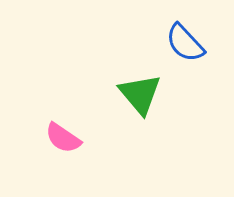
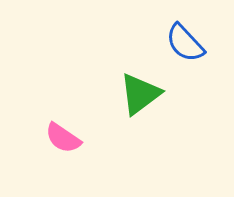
green triangle: rotated 33 degrees clockwise
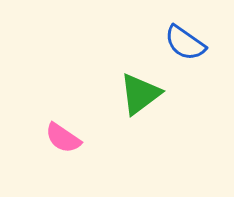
blue semicircle: rotated 12 degrees counterclockwise
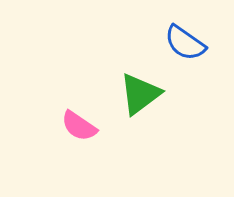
pink semicircle: moved 16 px right, 12 px up
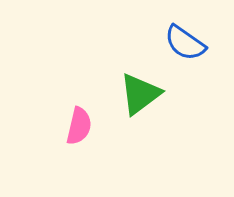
pink semicircle: rotated 111 degrees counterclockwise
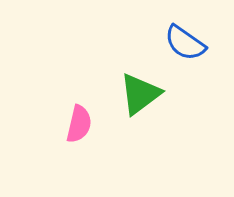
pink semicircle: moved 2 px up
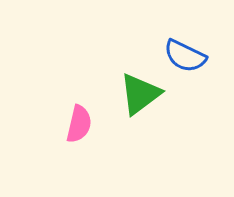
blue semicircle: moved 13 px down; rotated 9 degrees counterclockwise
